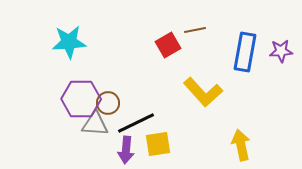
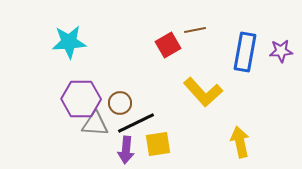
brown circle: moved 12 px right
yellow arrow: moved 1 px left, 3 px up
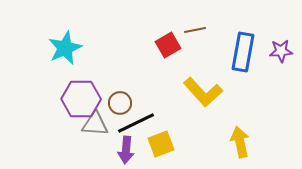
cyan star: moved 4 px left, 6 px down; rotated 20 degrees counterclockwise
blue rectangle: moved 2 px left
yellow square: moved 3 px right; rotated 12 degrees counterclockwise
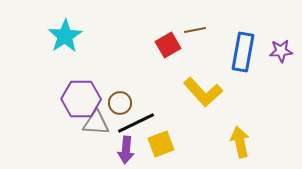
cyan star: moved 12 px up; rotated 8 degrees counterclockwise
gray triangle: moved 1 px right, 1 px up
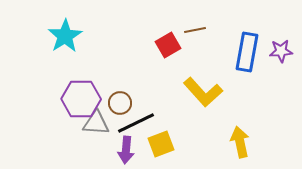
blue rectangle: moved 4 px right
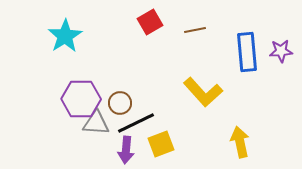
red square: moved 18 px left, 23 px up
blue rectangle: rotated 15 degrees counterclockwise
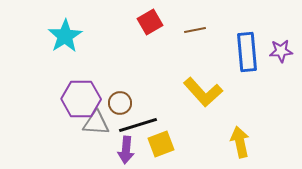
black line: moved 2 px right, 2 px down; rotated 9 degrees clockwise
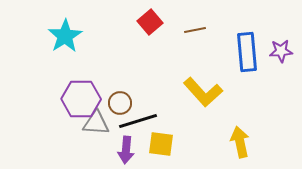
red square: rotated 10 degrees counterclockwise
black line: moved 4 px up
yellow square: rotated 28 degrees clockwise
